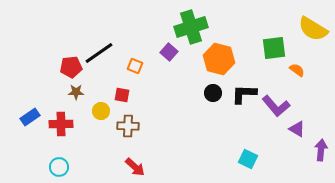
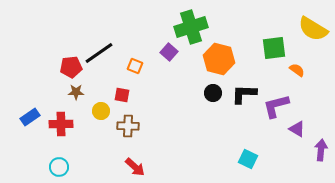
purple L-shape: rotated 116 degrees clockwise
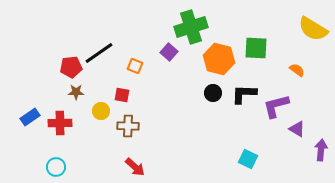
green square: moved 18 px left; rotated 10 degrees clockwise
red cross: moved 1 px left, 1 px up
cyan circle: moved 3 px left
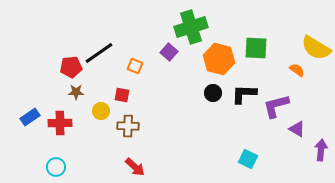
yellow semicircle: moved 3 px right, 19 px down
